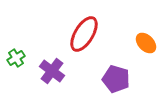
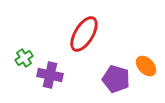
orange ellipse: moved 23 px down
green cross: moved 8 px right
purple cross: moved 2 px left, 4 px down; rotated 25 degrees counterclockwise
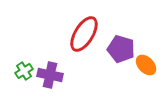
green cross: moved 13 px down
orange ellipse: moved 1 px up
purple pentagon: moved 5 px right, 30 px up
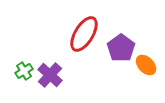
purple pentagon: moved 1 px up; rotated 20 degrees clockwise
purple cross: rotated 30 degrees clockwise
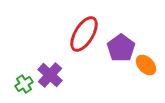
green cross: moved 13 px down
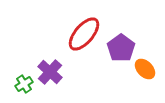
red ellipse: rotated 9 degrees clockwise
orange ellipse: moved 1 px left, 4 px down
purple cross: moved 3 px up
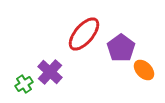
orange ellipse: moved 1 px left, 1 px down
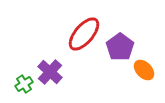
purple pentagon: moved 1 px left, 1 px up
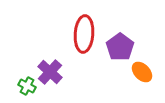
red ellipse: rotated 36 degrees counterclockwise
orange ellipse: moved 2 px left, 2 px down
green cross: moved 3 px right, 2 px down; rotated 30 degrees counterclockwise
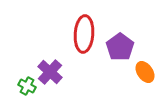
orange ellipse: moved 3 px right; rotated 10 degrees clockwise
